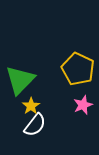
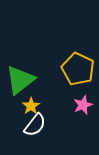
green triangle: rotated 8 degrees clockwise
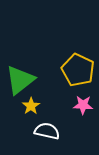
yellow pentagon: moved 1 px down
pink star: rotated 24 degrees clockwise
white semicircle: moved 12 px right, 6 px down; rotated 115 degrees counterclockwise
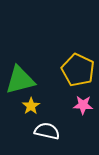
green triangle: rotated 24 degrees clockwise
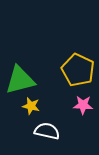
yellow star: rotated 24 degrees counterclockwise
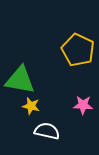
yellow pentagon: moved 20 px up
green triangle: rotated 24 degrees clockwise
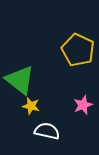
green triangle: rotated 28 degrees clockwise
pink star: rotated 24 degrees counterclockwise
